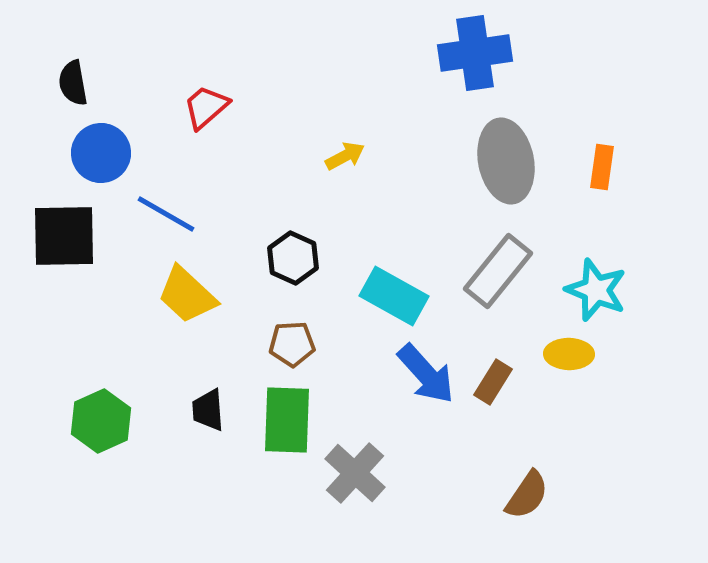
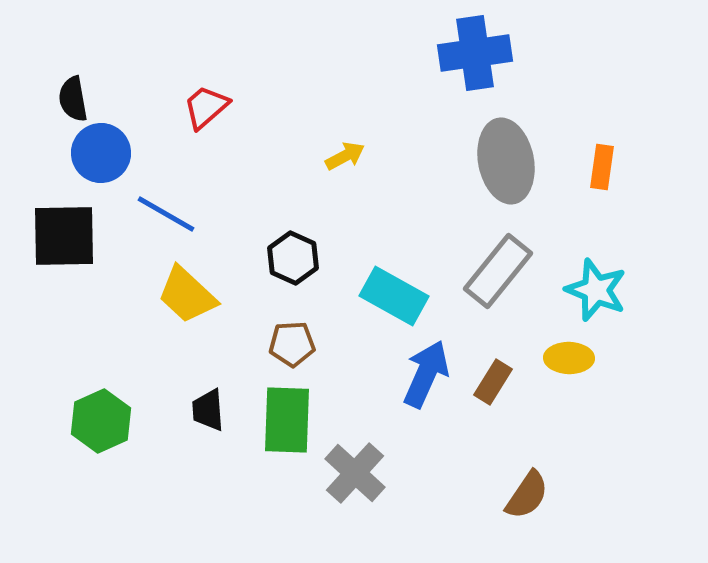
black semicircle: moved 16 px down
yellow ellipse: moved 4 px down
blue arrow: rotated 114 degrees counterclockwise
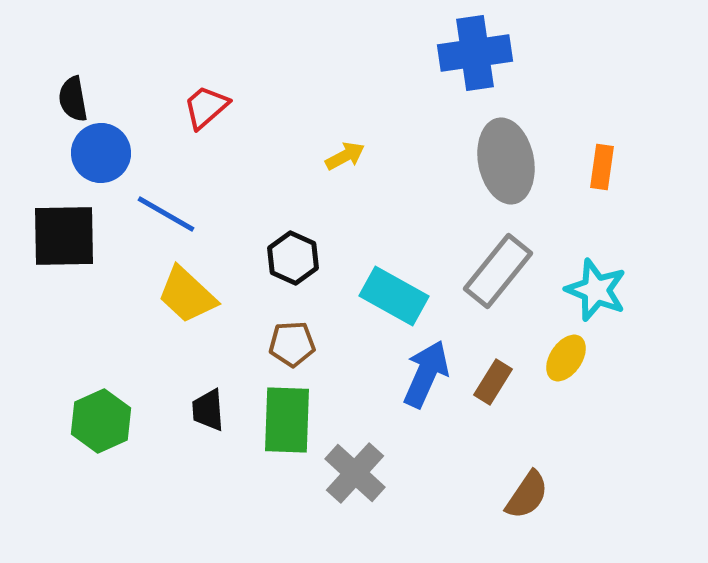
yellow ellipse: moved 3 px left; rotated 57 degrees counterclockwise
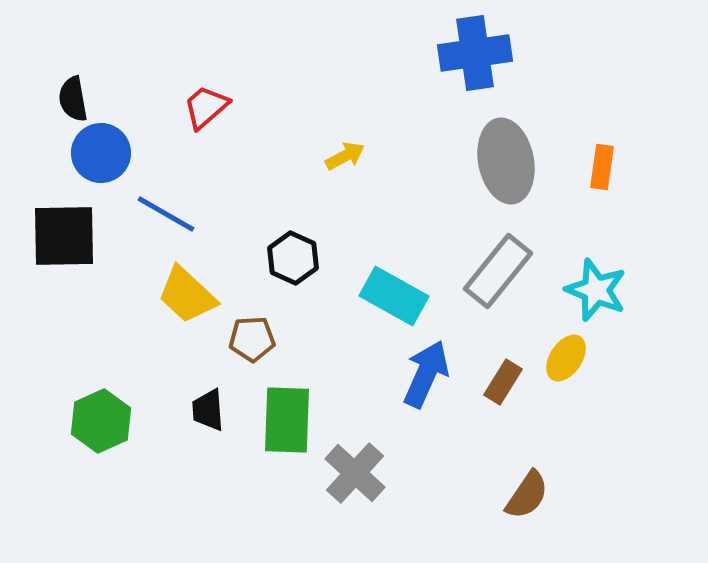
brown pentagon: moved 40 px left, 5 px up
brown rectangle: moved 10 px right
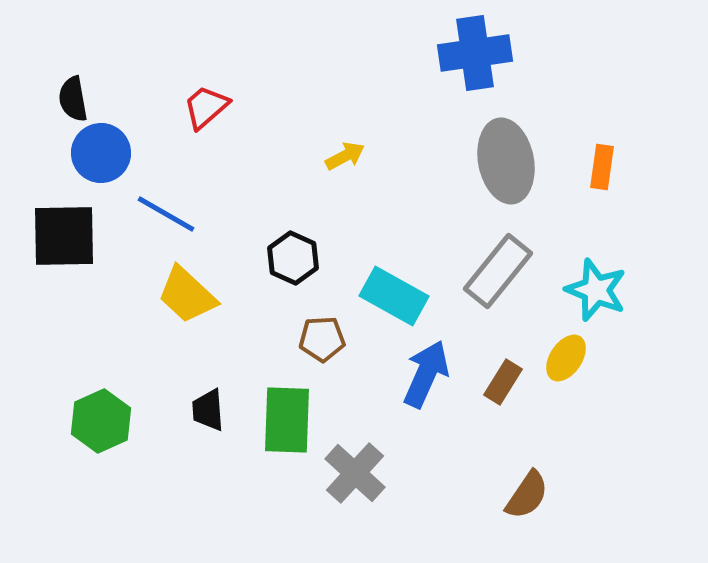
brown pentagon: moved 70 px right
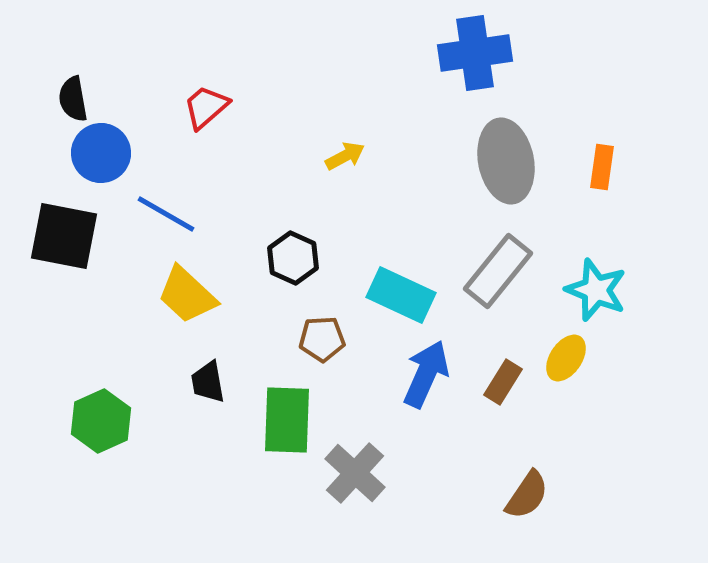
black square: rotated 12 degrees clockwise
cyan rectangle: moved 7 px right, 1 px up; rotated 4 degrees counterclockwise
black trapezoid: moved 28 px up; rotated 6 degrees counterclockwise
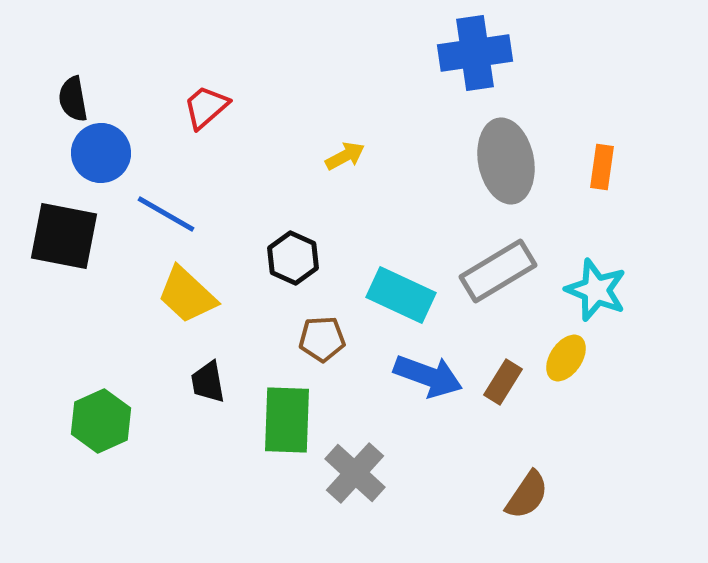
gray rectangle: rotated 20 degrees clockwise
blue arrow: moved 2 px right, 2 px down; rotated 86 degrees clockwise
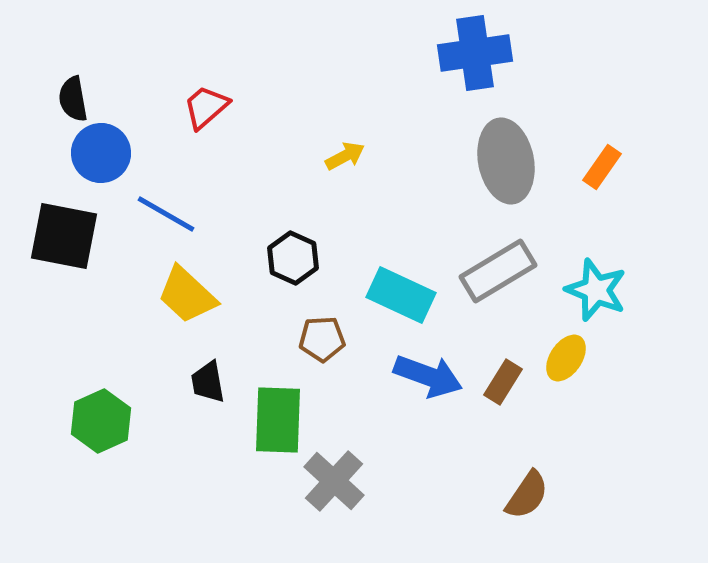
orange rectangle: rotated 27 degrees clockwise
green rectangle: moved 9 px left
gray cross: moved 21 px left, 8 px down
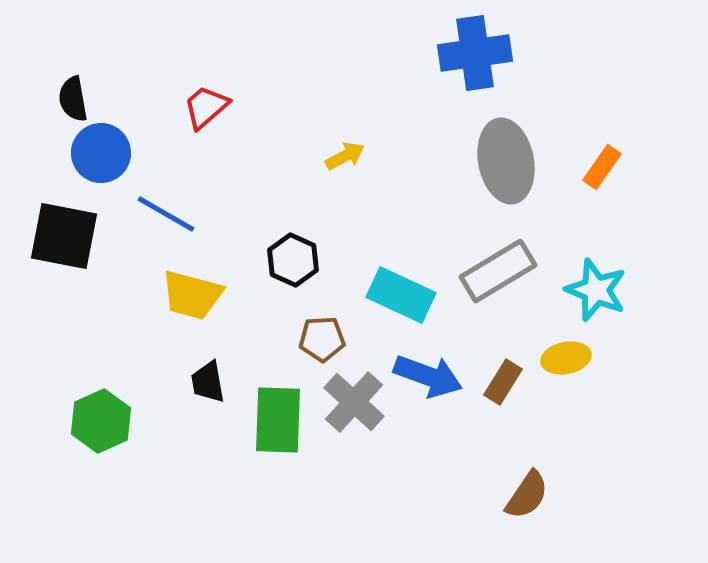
black hexagon: moved 2 px down
yellow trapezoid: moved 5 px right; rotated 28 degrees counterclockwise
yellow ellipse: rotated 45 degrees clockwise
gray cross: moved 20 px right, 79 px up
